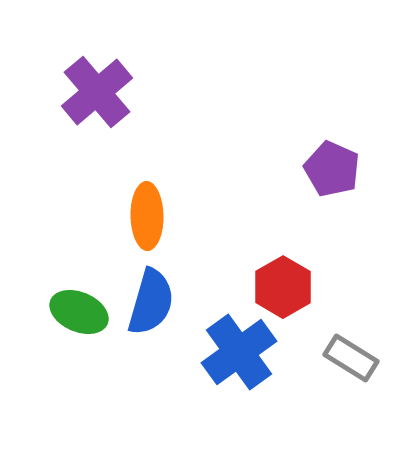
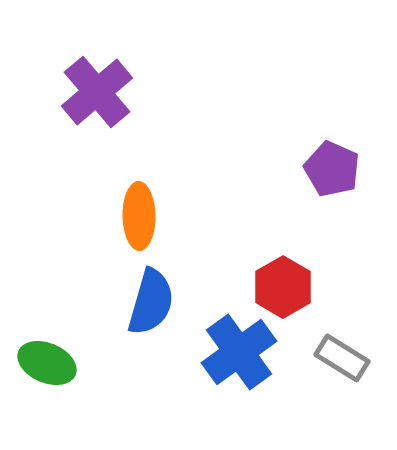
orange ellipse: moved 8 px left
green ellipse: moved 32 px left, 51 px down
gray rectangle: moved 9 px left
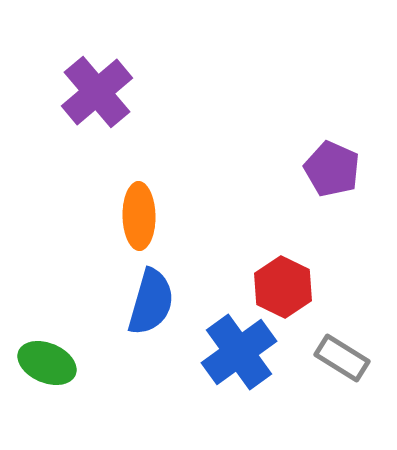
red hexagon: rotated 4 degrees counterclockwise
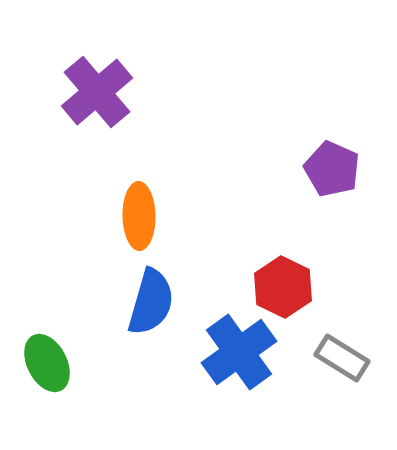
green ellipse: rotated 40 degrees clockwise
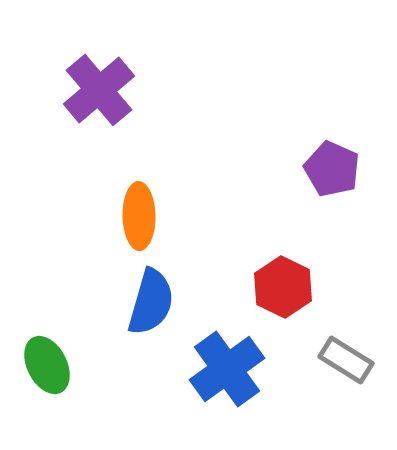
purple cross: moved 2 px right, 2 px up
blue cross: moved 12 px left, 17 px down
gray rectangle: moved 4 px right, 2 px down
green ellipse: moved 2 px down
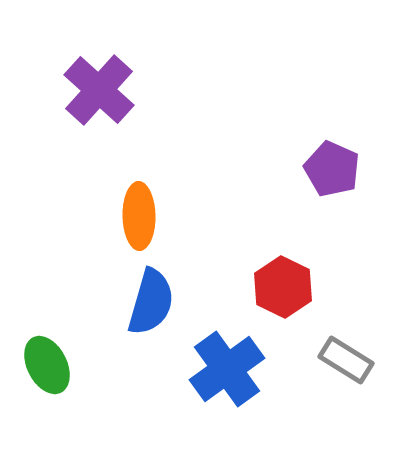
purple cross: rotated 8 degrees counterclockwise
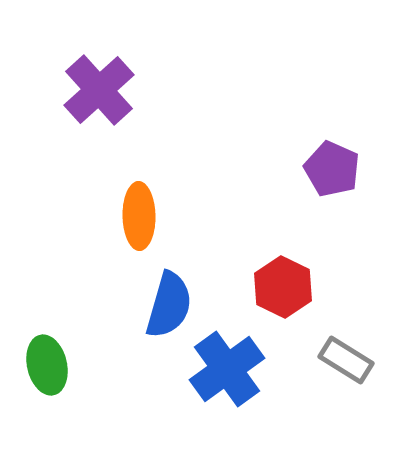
purple cross: rotated 6 degrees clockwise
blue semicircle: moved 18 px right, 3 px down
green ellipse: rotated 14 degrees clockwise
